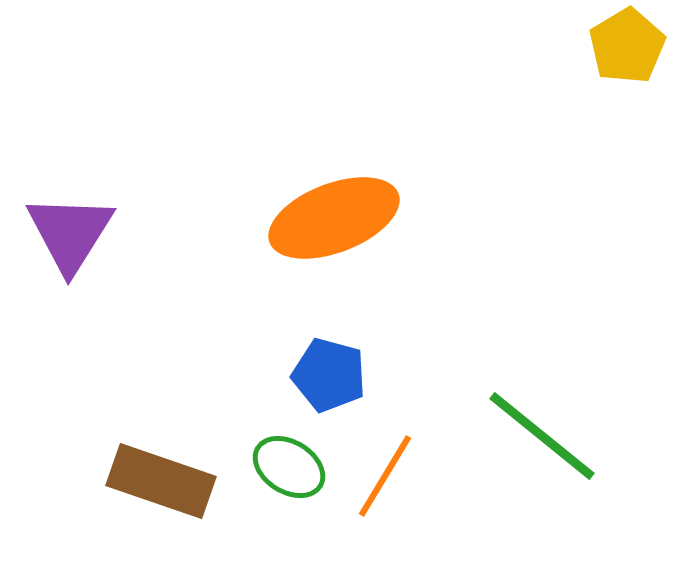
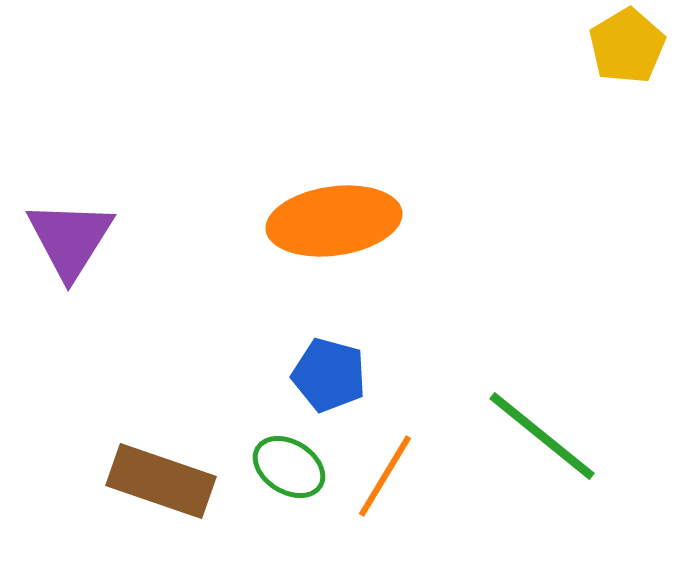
orange ellipse: moved 3 px down; rotated 13 degrees clockwise
purple triangle: moved 6 px down
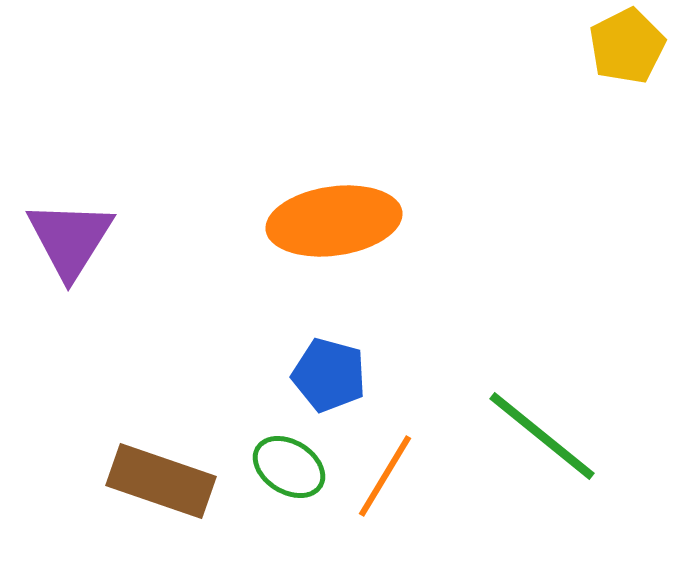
yellow pentagon: rotated 4 degrees clockwise
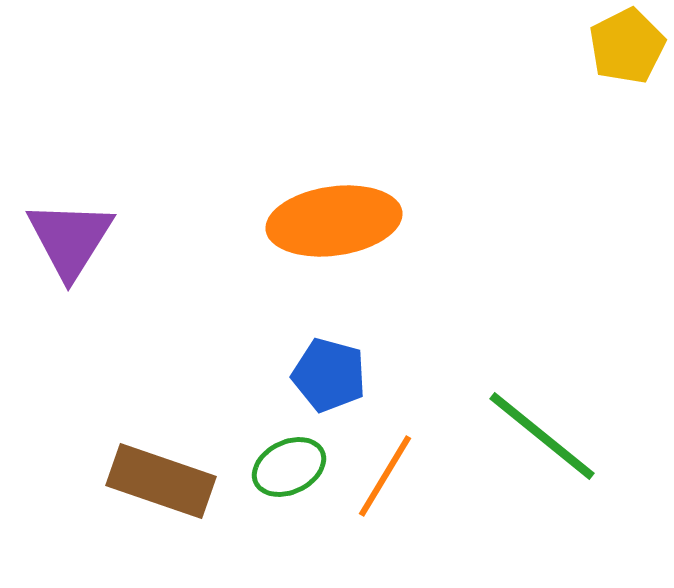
green ellipse: rotated 58 degrees counterclockwise
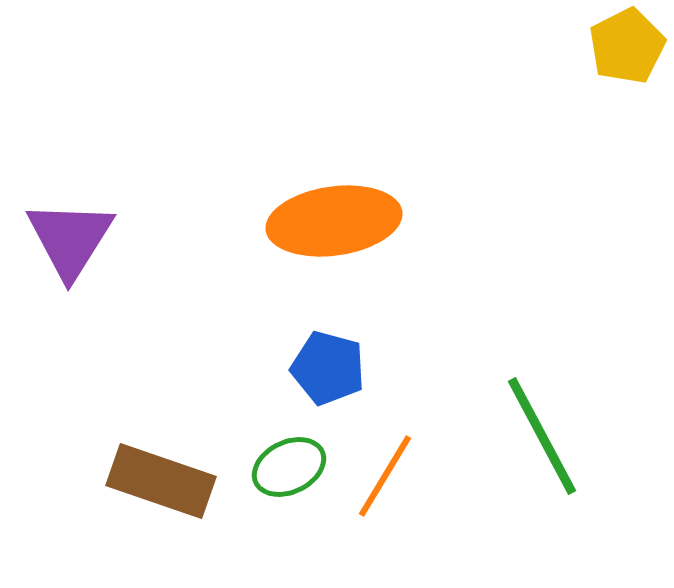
blue pentagon: moved 1 px left, 7 px up
green line: rotated 23 degrees clockwise
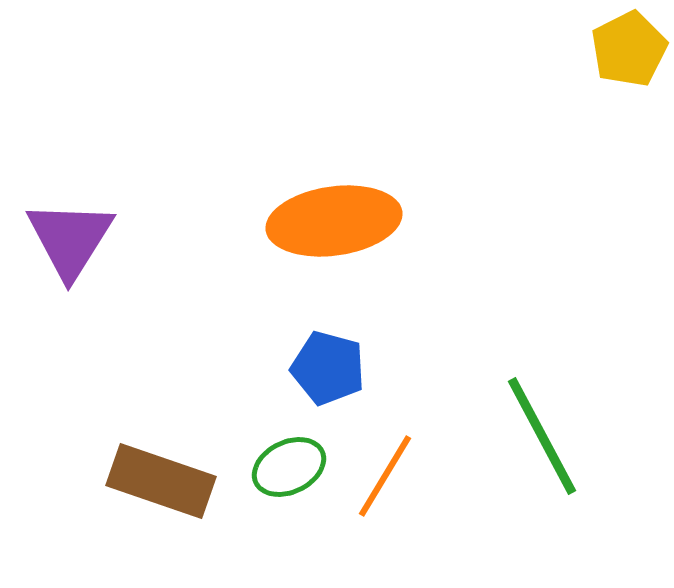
yellow pentagon: moved 2 px right, 3 px down
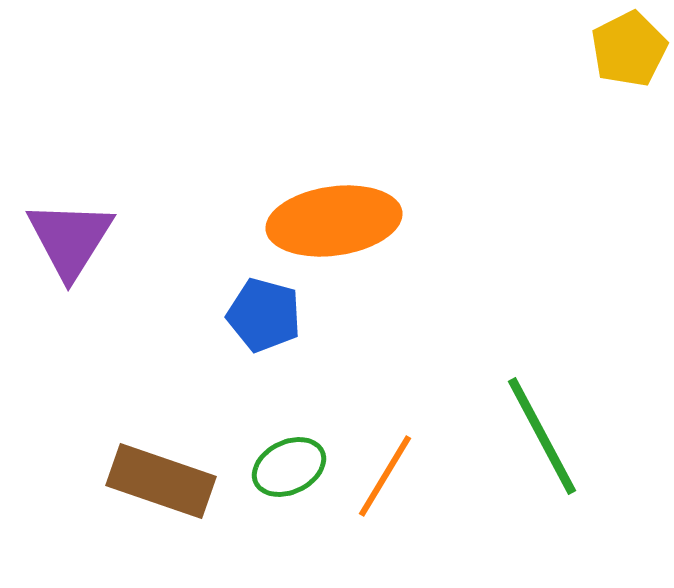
blue pentagon: moved 64 px left, 53 px up
